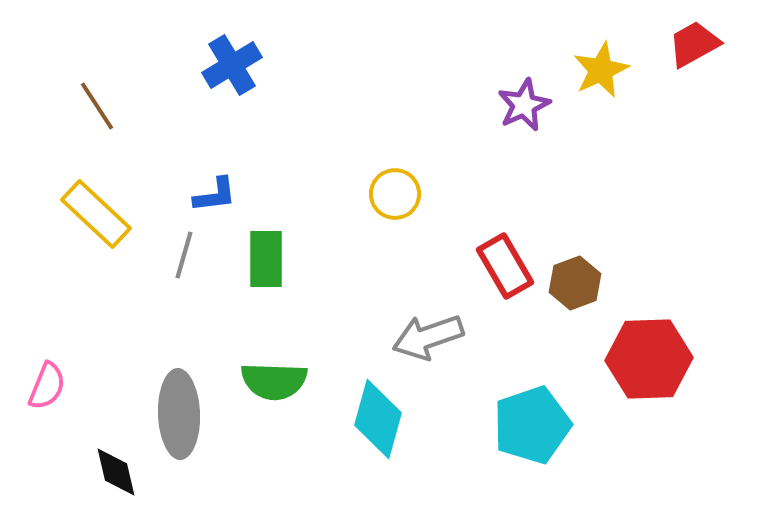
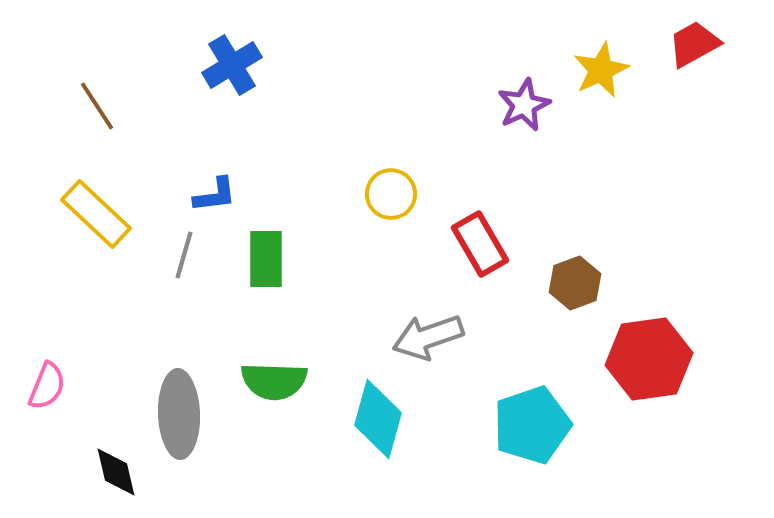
yellow circle: moved 4 px left
red rectangle: moved 25 px left, 22 px up
red hexagon: rotated 6 degrees counterclockwise
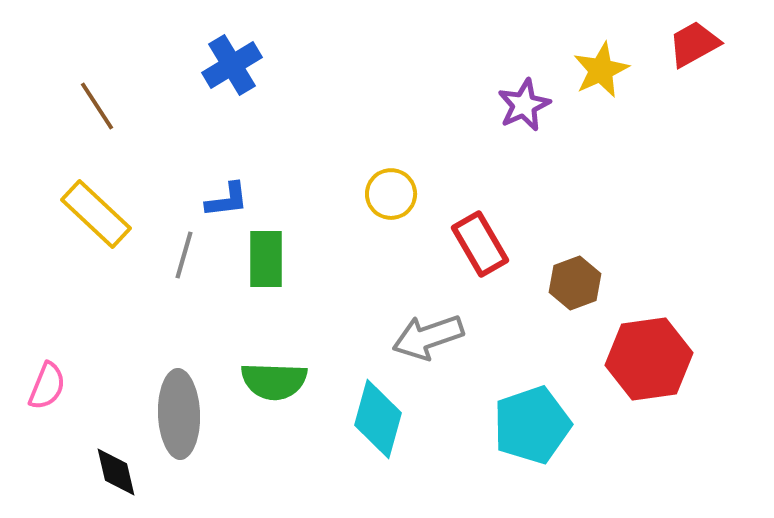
blue L-shape: moved 12 px right, 5 px down
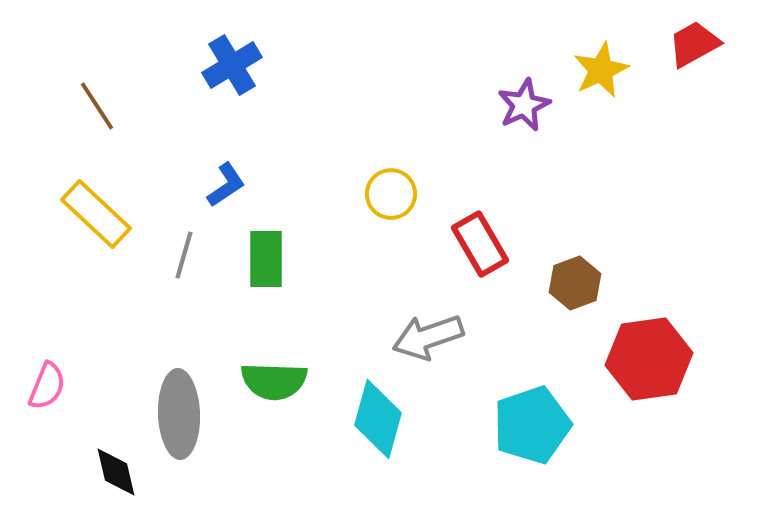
blue L-shape: moved 1 px left, 15 px up; rotated 27 degrees counterclockwise
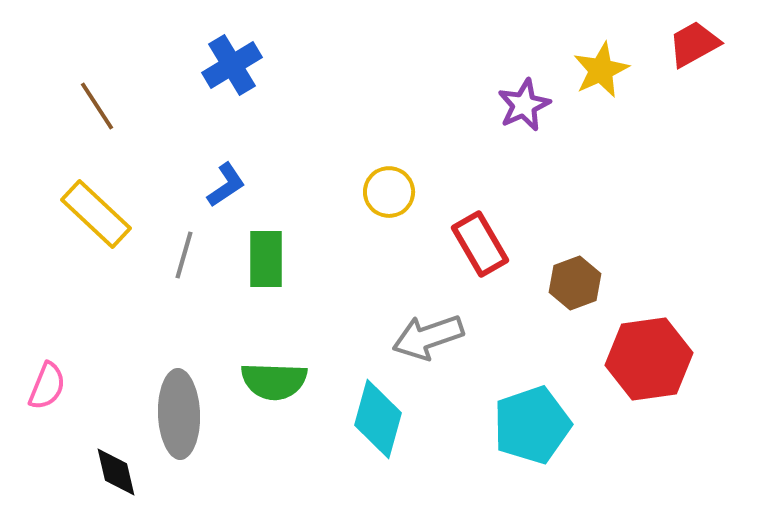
yellow circle: moved 2 px left, 2 px up
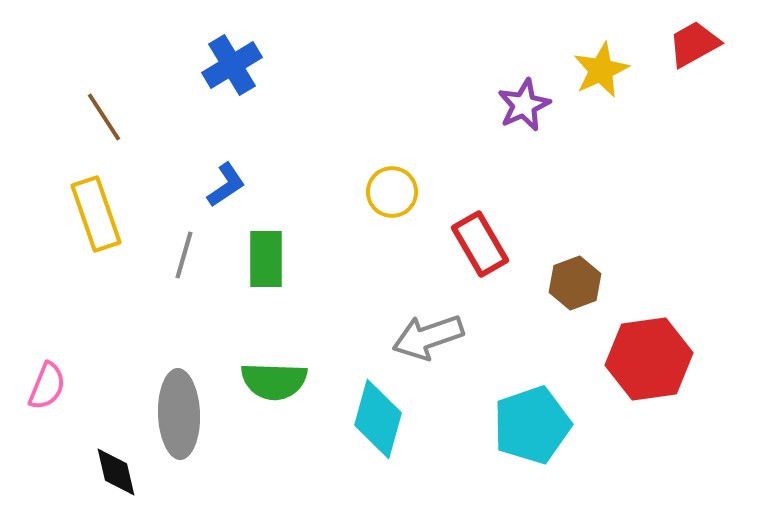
brown line: moved 7 px right, 11 px down
yellow circle: moved 3 px right
yellow rectangle: rotated 28 degrees clockwise
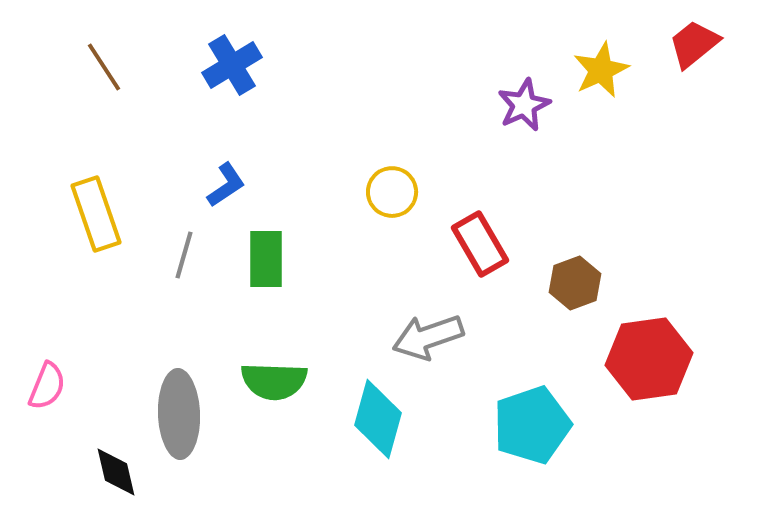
red trapezoid: rotated 10 degrees counterclockwise
brown line: moved 50 px up
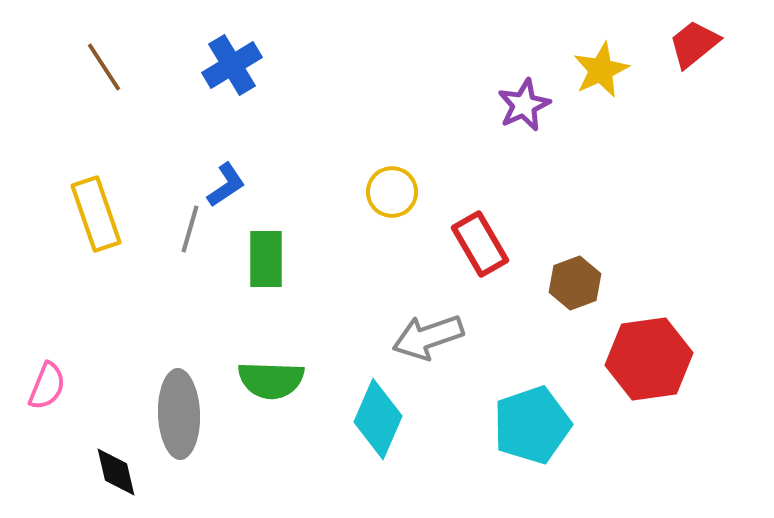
gray line: moved 6 px right, 26 px up
green semicircle: moved 3 px left, 1 px up
cyan diamond: rotated 8 degrees clockwise
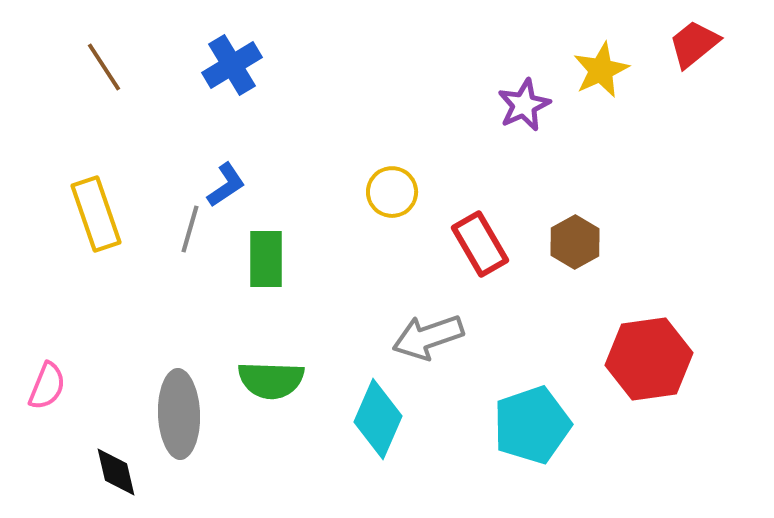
brown hexagon: moved 41 px up; rotated 9 degrees counterclockwise
